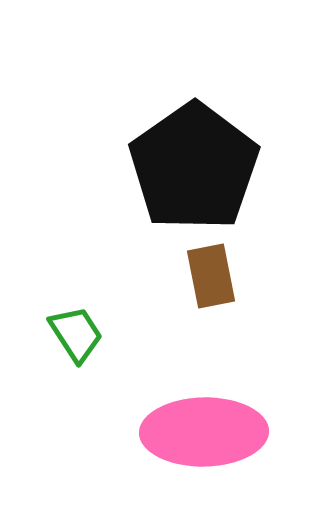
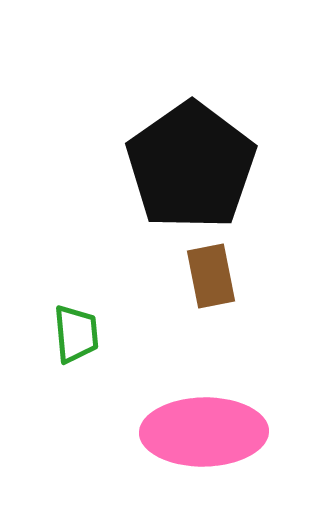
black pentagon: moved 3 px left, 1 px up
green trapezoid: rotated 28 degrees clockwise
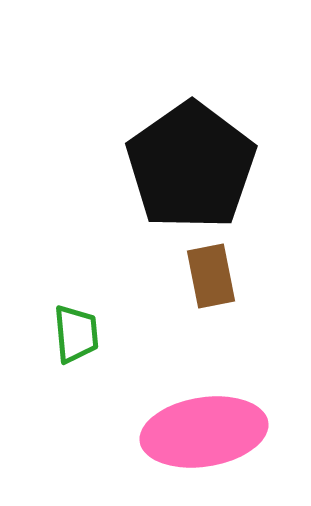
pink ellipse: rotated 8 degrees counterclockwise
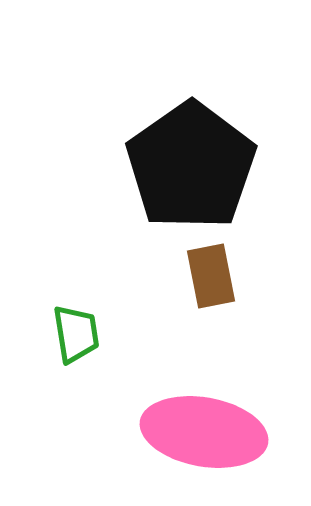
green trapezoid: rotated 4 degrees counterclockwise
pink ellipse: rotated 19 degrees clockwise
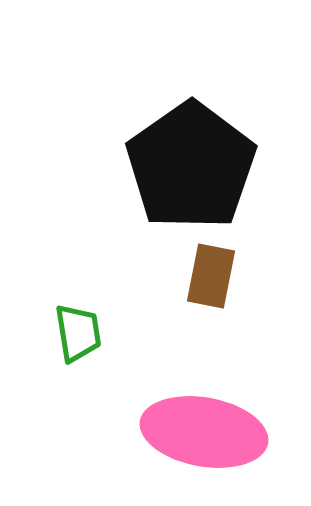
brown rectangle: rotated 22 degrees clockwise
green trapezoid: moved 2 px right, 1 px up
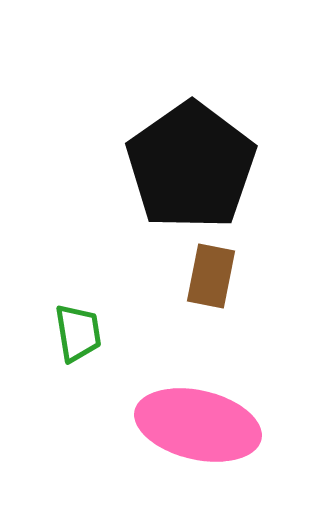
pink ellipse: moved 6 px left, 7 px up; rotated 3 degrees clockwise
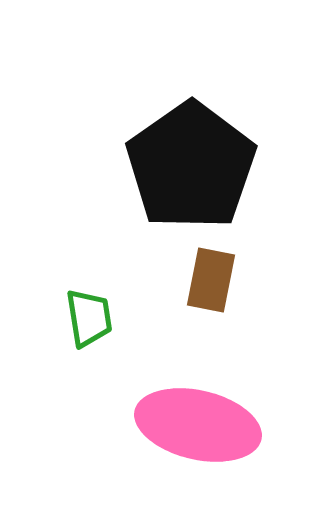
brown rectangle: moved 4 px down
green trapezoid: moved 11 px right, 15 px up
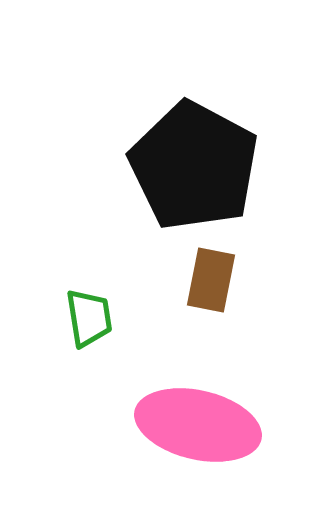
black pentagon: moved 3 px right; rotated 9 degrees counterclockwise
